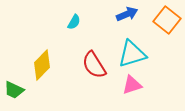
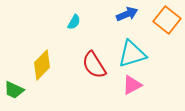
pink triangle: rotated 10 degrees counterclockwise
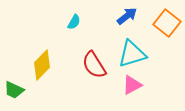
blue arrow: moved 2 px down; rotated 15 degrees counterclockwise
orange square: moved 3 px down
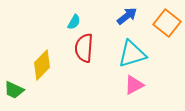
red semicircle: moved 10 px left, 17 px up; rotated 36 degrees clockwise
pink triangle: moved 2 px right
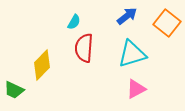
pink triangle: moved 2 px right, 4 px down
